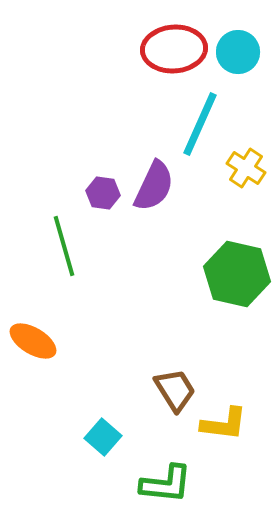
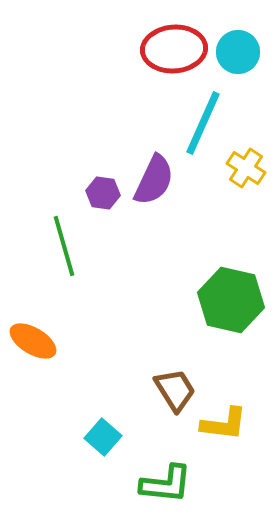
cyan line: moved 3 px right, 1 px up
purple semicircle: moved 6 px up
green hexagon: moved 6 px left, 26 px down
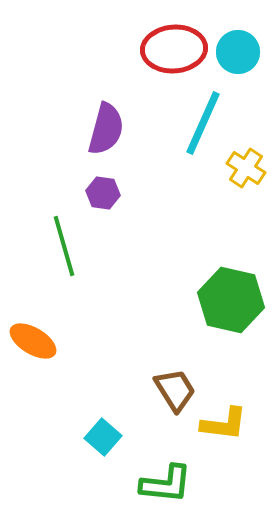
purple semicircle: moved 48 px left, 51 px up; rotated 10 degrees counterclockwise
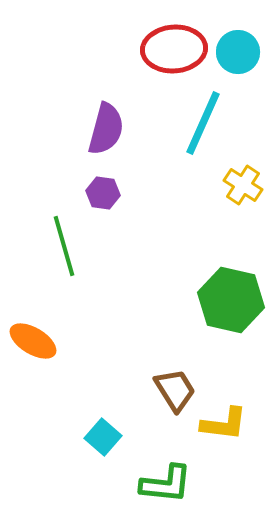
yellow cross: moved 3 px left, 17 px down
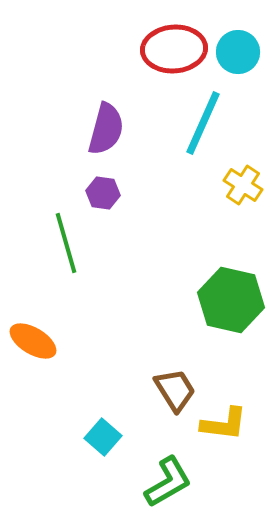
green line: moved 2 px right, 3 px up
green L-shape: moved 2 px right, 2 px up; rotated 36 degrees counterclockwise
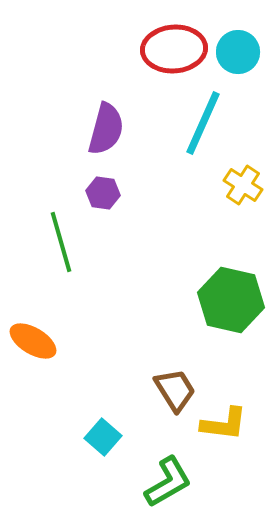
green line: moved 5 px left, 1 px up
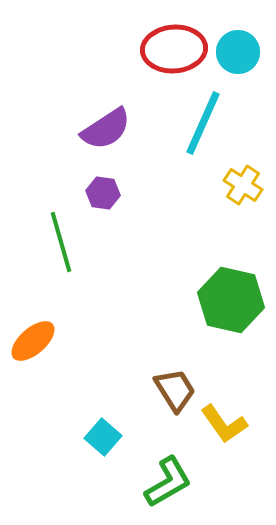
purple semicircle: rotated 42 degrees clockwise
orange ellipse: rotated 72 degrees counterclockwise
yellow L-shape: rotated 48 degrees clockwise
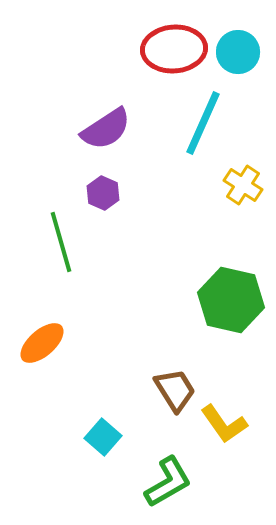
purple hexagon: rotated 16 degrees clockwise
orange ellipse: moved 9 px right, 2 px down
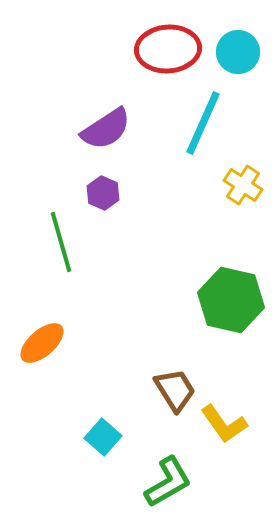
red ellipse: moved 6 px left
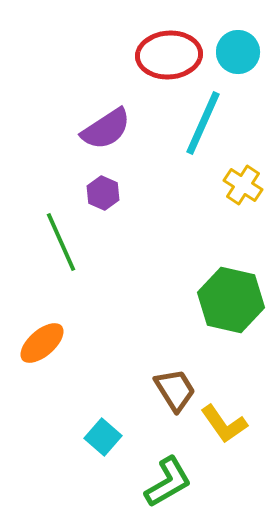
red ellipse: moved 1 px right, 6 px down
green line: rotated 8 degrees counterclockwise
